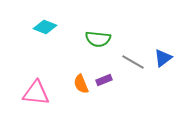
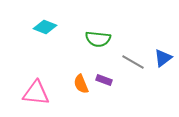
purple rectangle: rotated 42 degrees clockwise
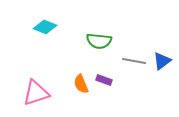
green semicircle: moved 1 px right, 2 px down
blue triangle: moved 1 px left, 3 px down
gray line: moved 1 px right, 1 px up; rotated 20 degrees counterclockwise
pink triangle: rotated 24 degrees counterclockwise
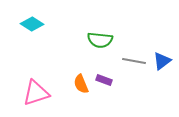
cyan diamond: moved 13 px left, 3 px up; rotated 10 degrees clockwise
green semicircle: moved 1 px right, 1 px up
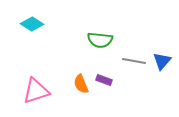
blue triangle: rotated 12 degrees counterclockwise
pink triangle: moved 2 px up
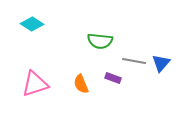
green semicircle: moved 1 px down
blue triangle: moved 1 px left, 2 px down
purple rectangle: moved 9 px right, 2 px up
pink triangle: moved 1 px left, 7 px up
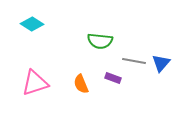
pink triangle: moved 1 px up
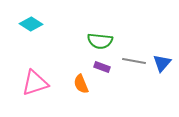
cyan diamond: moved 1 px left
blue triangle: moved 1 px right
purple rectangle: moved 11 px left, 11 px up
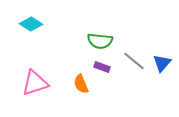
gray line: rotated 30 degrees clockwise
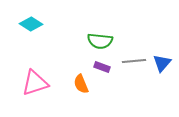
gray line: rotated 45 degrees counterclockwise
